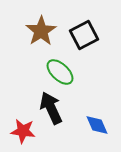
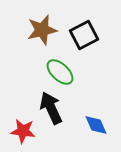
brown star: moved 1 px right, 1 px up; rotated 20 degrees clockwise
blue diamond: moved 1 px left
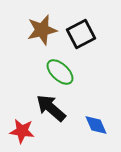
black square: moved 3 px left, 1 px up
black arrow: rotated 24 degrees counterclockwise
red star: moved 1 px left
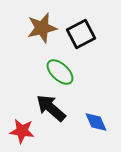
brown star: moved 2 px up
blue diamond: moved 3 px up
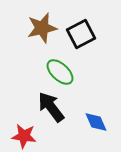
black arrow: moved 1 px up; rotated 12 degrees clockwise
red star: moved 2 px right, 5 px down
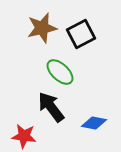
blue diamond: moved 2 px left, 1 px down; rotated 55 degrees counterclockwise
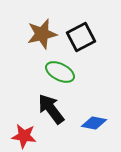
brown star: moved 6 px down
black square: moved 3 px down
green ellipse: rotated 16 degrees counterclockwise
black arrow: moved 2 px down
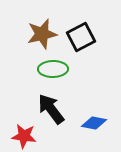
green ellipse: moved 7 px left, 3 px up; rotated 28 degrees counterclockwise
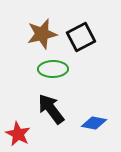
red star: moved 6 px left, 2 px up; rotated 20 degrees clockwise
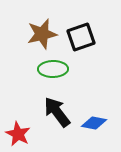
black square: rotated 8 degrees clockwise
black arrow: moved 6 px right, 3 px down
